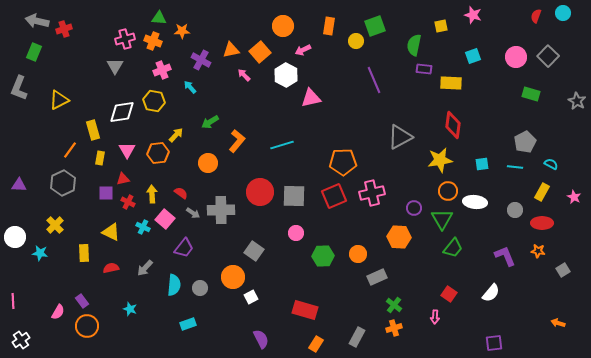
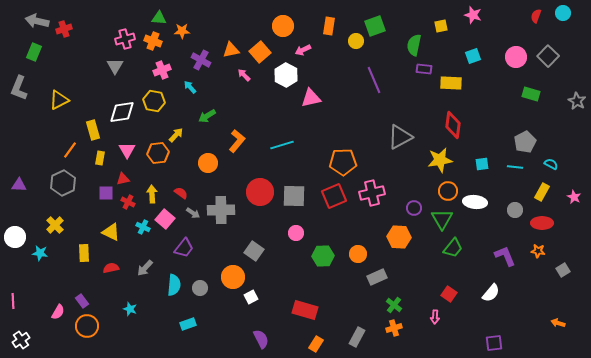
green arrow at (210, 122): moved 3 px left, 6 px up
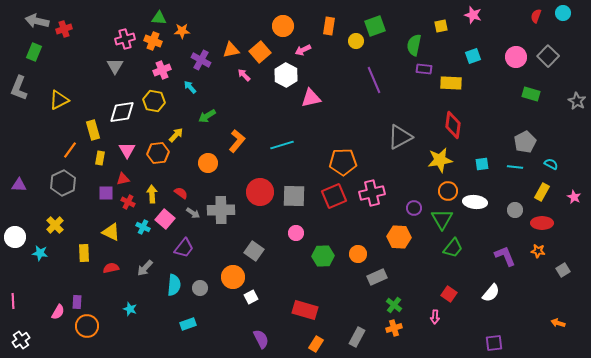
purple rectangle at (82, 301): moved 5 px left, 1 px down; rotated 40 degrees clockwise
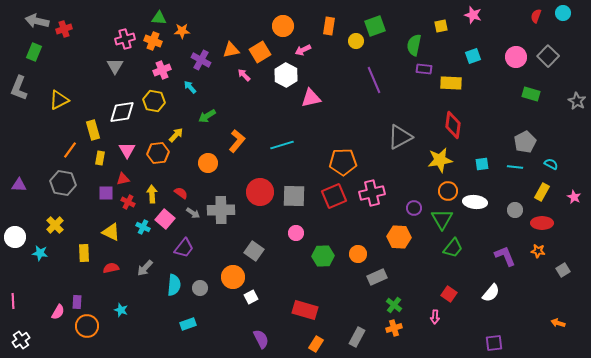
orange square at (260, 52): rotated 10 degrees clockwise
gray hexagon at (63, 183): rotated 25 degrees counterclockwise
cyan star at (130, 309): moved 9 px left, 1 px down
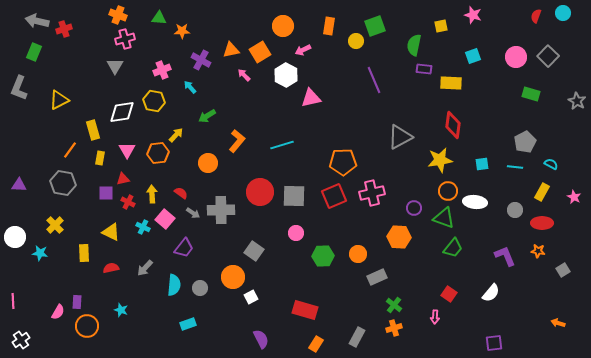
orange cross at (153, 41): moved 35 px left, 26 px up
green triangle at (442, 219): moved 2 px right, 1 px up; rotated 40 degrees counterclockwise
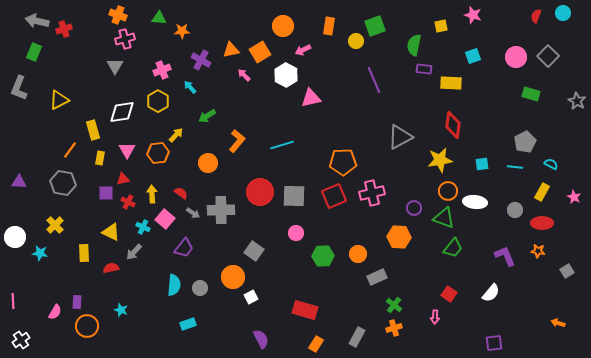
yellow hexagon at (154, 101): moved 4 px right; rotated 20 degrees clockwise
purple triangle at (19, 185): moved 3 px up
gray arrow at (145, 268): moved 11 px left, 16 px up
gray square at (563, 270): moved 4 px right, 1 px down
pink semicircle at (58, 312): moved 3 px left
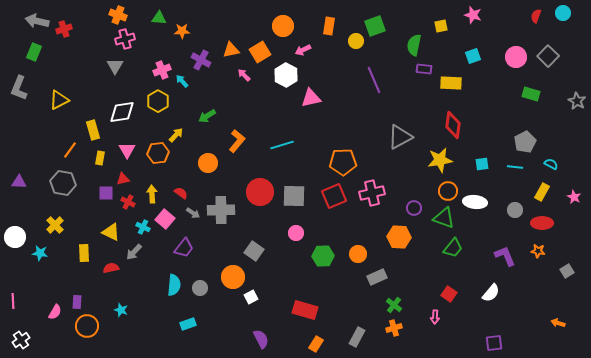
cyan arrow at (190, 87): moved 8 px left, 6 px up
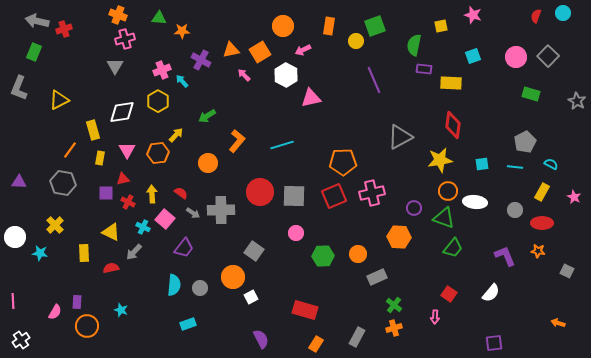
gray square at (567, 271): rotated 32 degrees counterclockwise
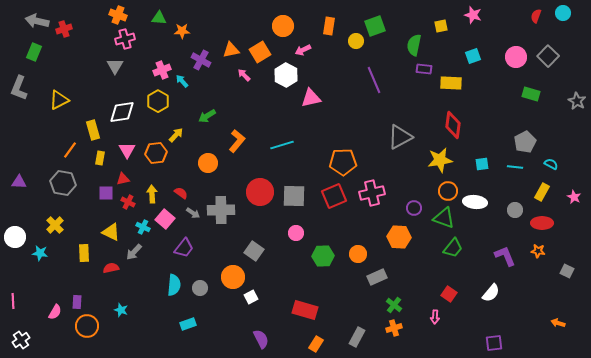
orange hexagon at (158, 153): moved 2 px left
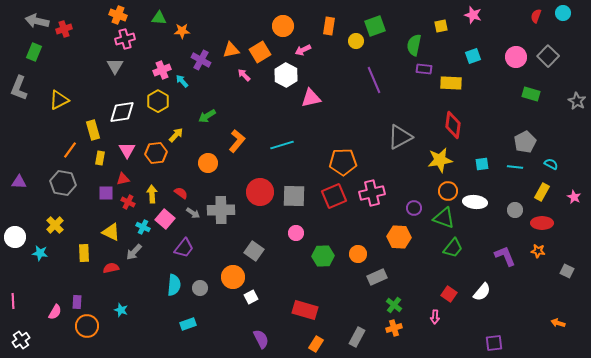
white semicircle at (491, 293): moved 9 px left, 1 px up
